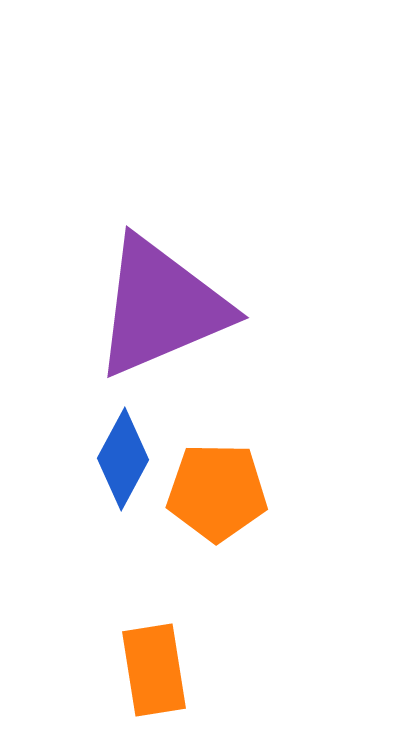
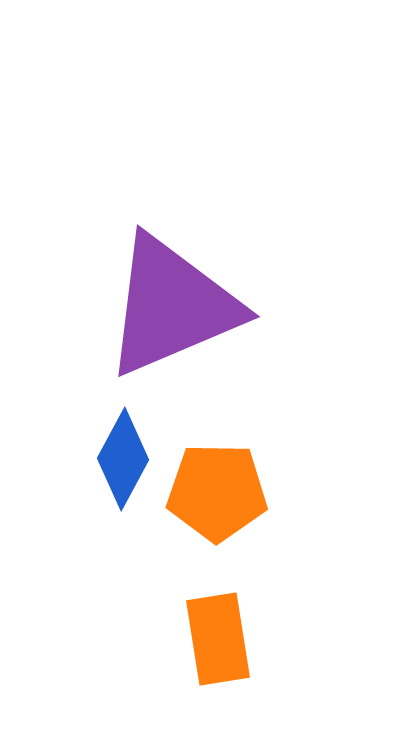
purple triangle: moved 11 px right, 1 px up
orange rectangle: moved 64 px right, 31 px up
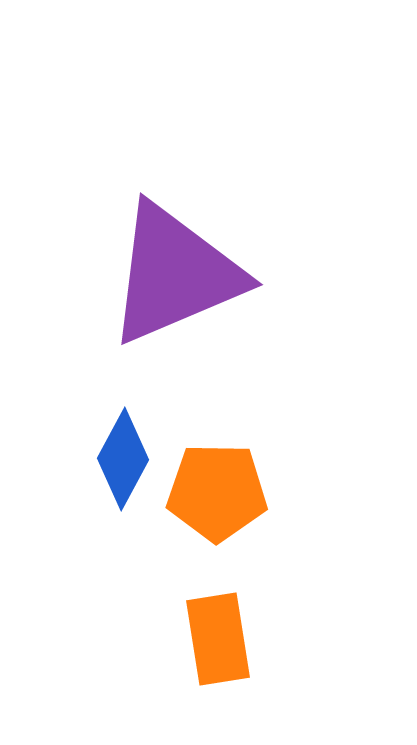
purple triangle: moved 3 px right, 32 px up
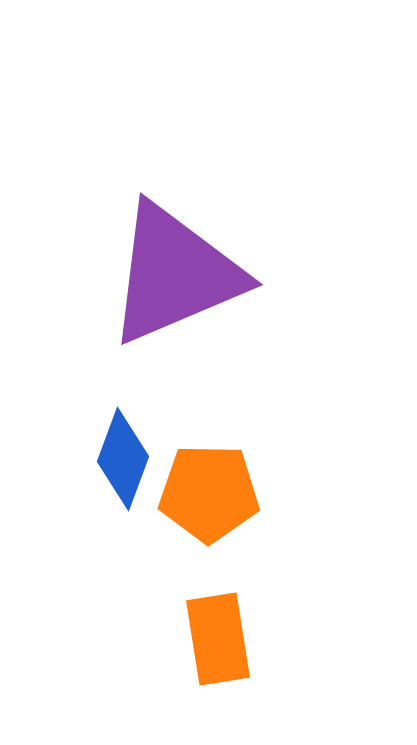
blue diamond: rotated 8 degrees counterclockwise
orange pentagon: moved 8 px left, 1 px down
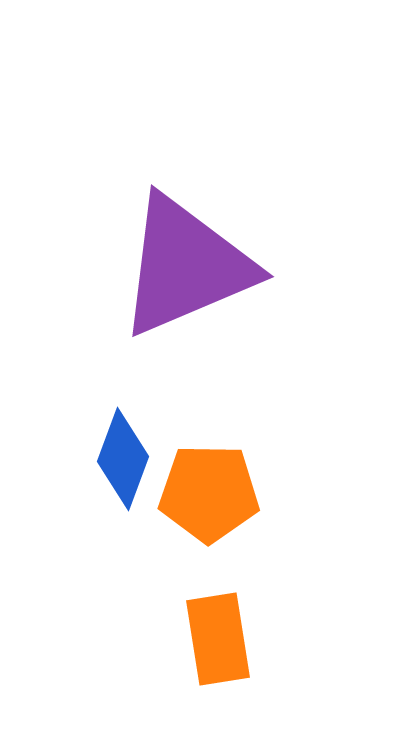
purple triangle: moved 11 px right, 8 px up
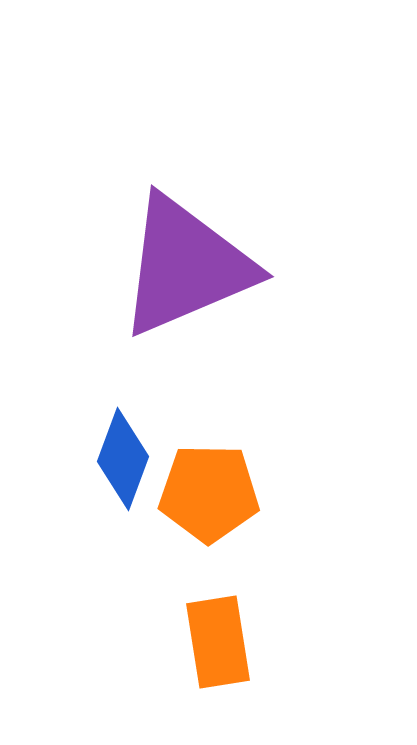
orange rectangle: moved 3 px down
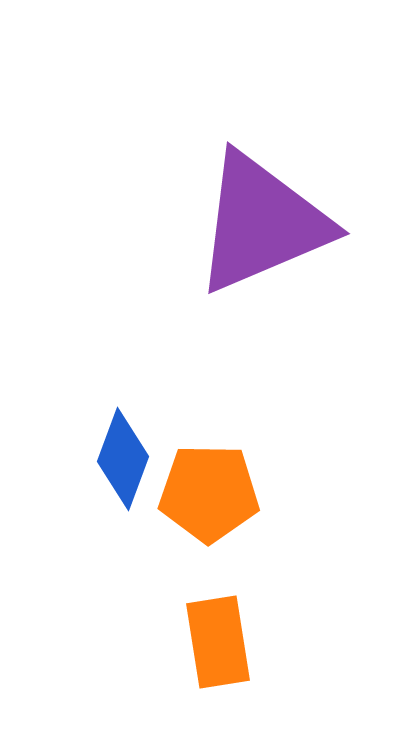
purple triangle: moved 76 px right, 43 px up
